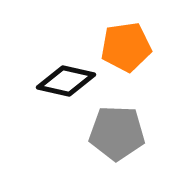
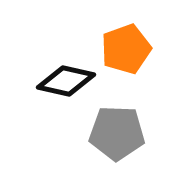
orange pentagon: moved 2 px down; rotated 12 degrees counterclockwise
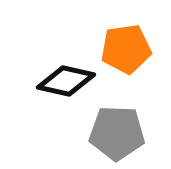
orange pentagon: rotated 12 degrees clockwise
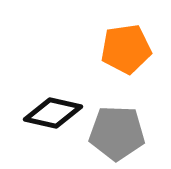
black diamond: moved 13 px left, 32 px down
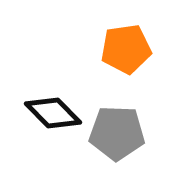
black diamond: rotated 32 degrees clockwise
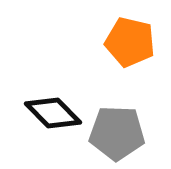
orange pentagon: moved 4 px right, 7 px up; rotated 21 degrees clockwise
